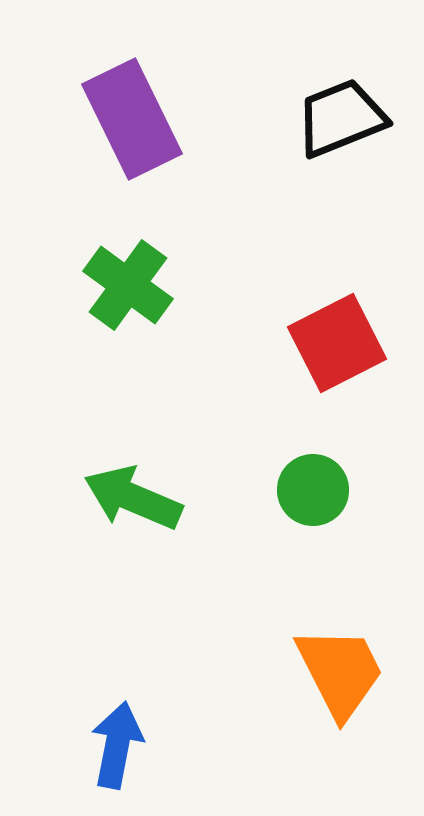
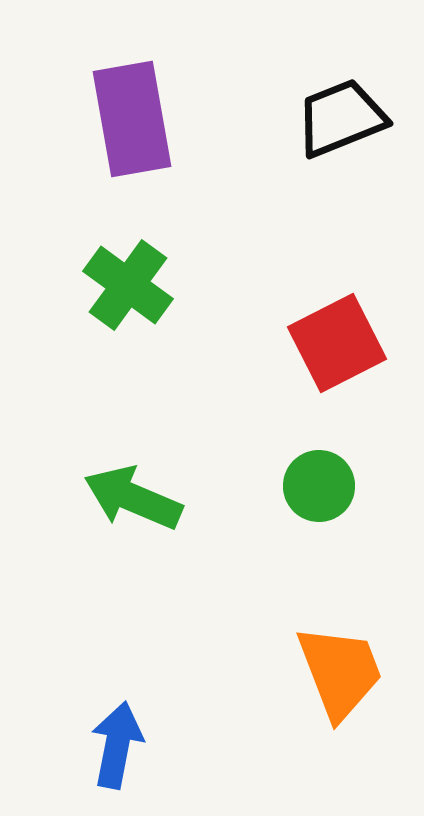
purple rectangle: rotated 16 degrees clockwise
green circle: moved 6 px right, 4 px up
orange trapezoid: rotated 6 degrees clockwise
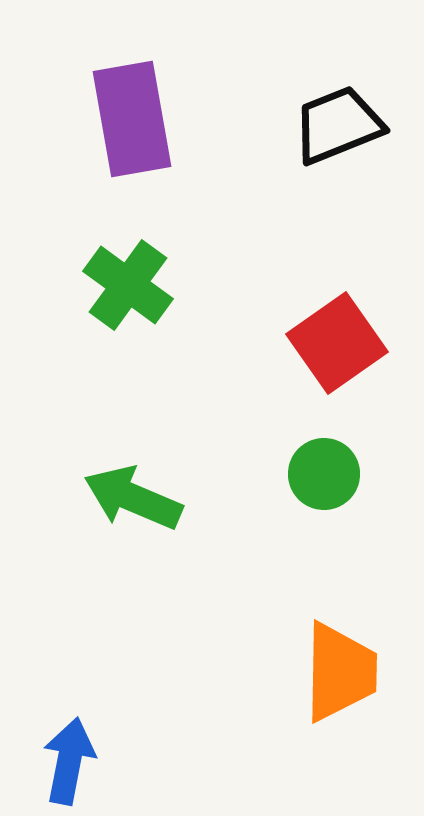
black trapezoid: moved 3 px left, 7 px down
red square: rotated 8 degrees counterclockwise
green circle: moved 5 px right, 12 px up
orange trapezoid: rotated 22 degrees clockwise
blue arrow: moved 48 px left, 16 px down
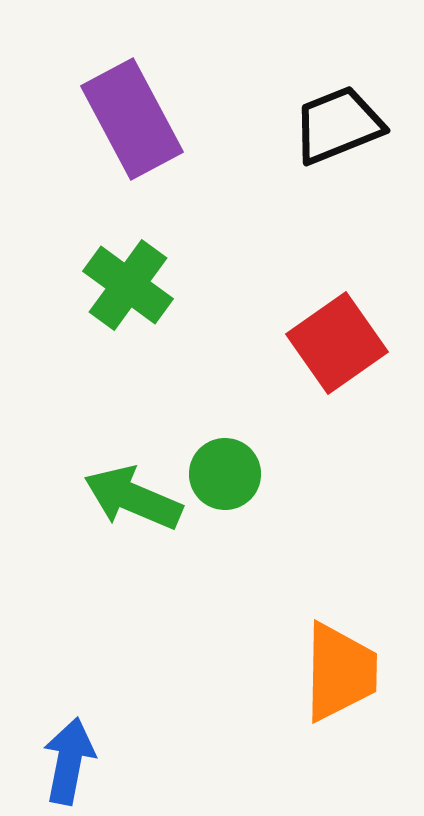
purple rectangle: rotated 18 degrees counterclockwise
green circle: moved 99 px left
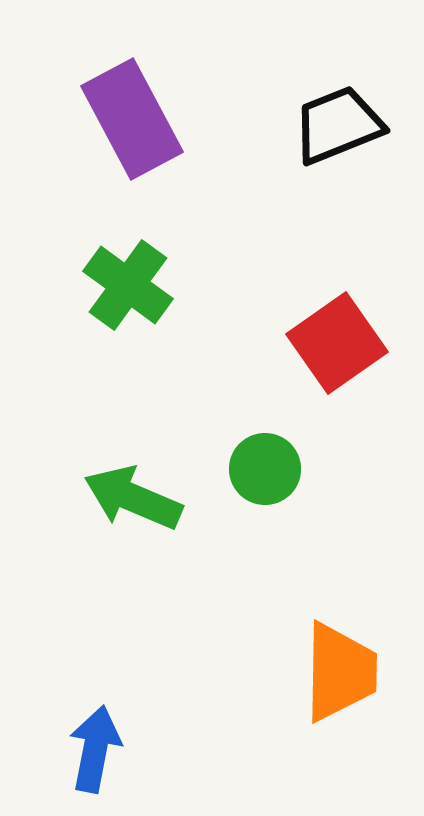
green circle: moved 40 px right, 5 px up
blue arrow: moved 26 px right, 12 px up
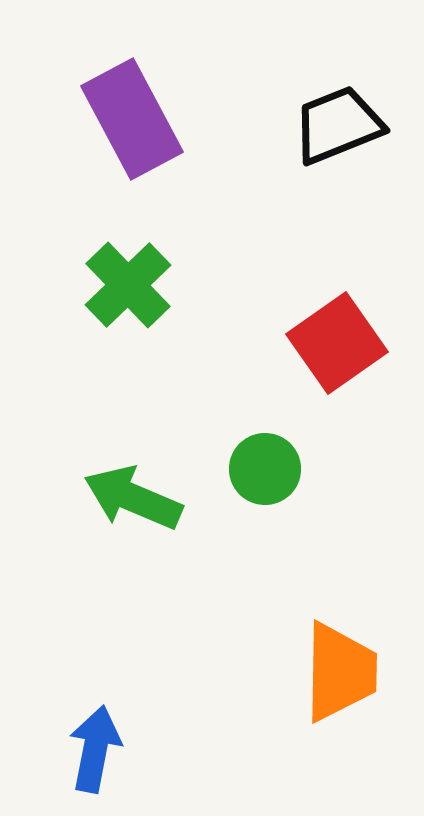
green cross: rotated 10 degrees clockwise
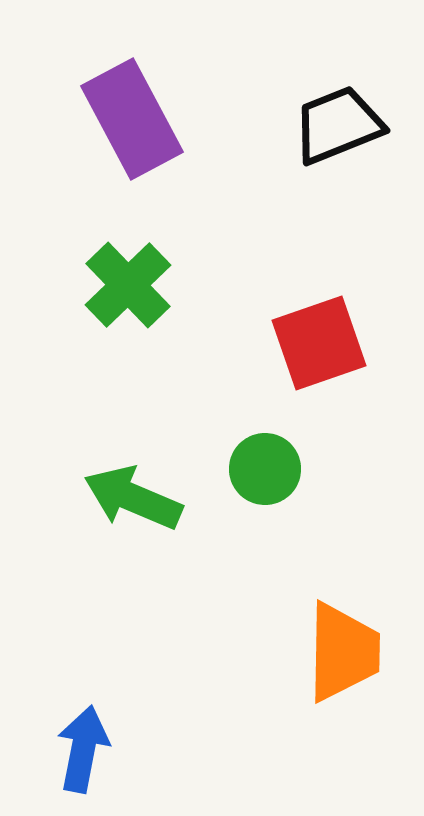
red square: moved 18 px left; rotated 16 degrees clockwise
orange trapezoid: moved 3 px right, 20 px up
blue arrow: moved 12 px left
